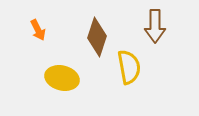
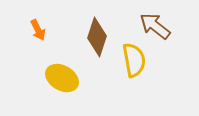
brown arrow: rotated 128 degrees clockwise
yellow semicircle: moved 5 px right, 7 px up
yellow ellipse: rotated 16 degrees clockwise
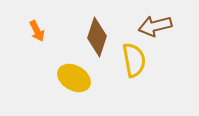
brown arrow: rotated 52 degrees counterclockwise
orange arrow: moved 1 px left, 1 px down
yellow ellipse: moved 12 px right
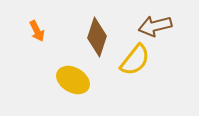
yellow semicircle: moved 1 px right; rotated 48 degrees clockwise
yellow ellipse: moved 1 px left, 2 px down
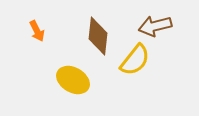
brown diamond: moved 1 px right, 1 px up; rotated 12 degrees counterclockwise
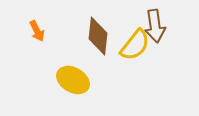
brown arrow: rotated 84 degrees counterclockwise
yellow semicircle: moved 15 px up
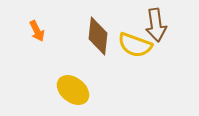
brown arrow: moved 1 px right, 1 px up
yellow semicircle: rotated 72 degrees clockwise
yellow ellipse: moved 10 px down; rotated 8 degrees clockwise
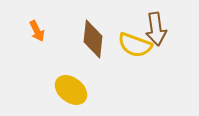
brown arrow: moved 4 px down
brown diamond: moved 5 px left, 3 px down
yellow ellipse: moved 2 px left
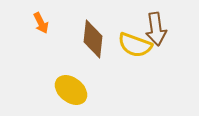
orange arrow: moved 4 px right, 8 px up
